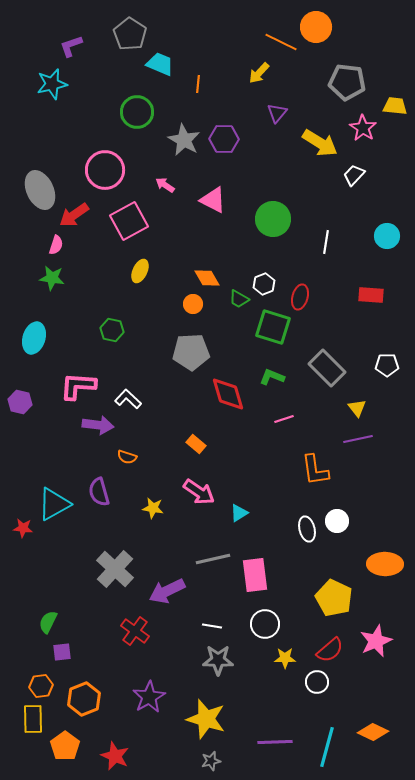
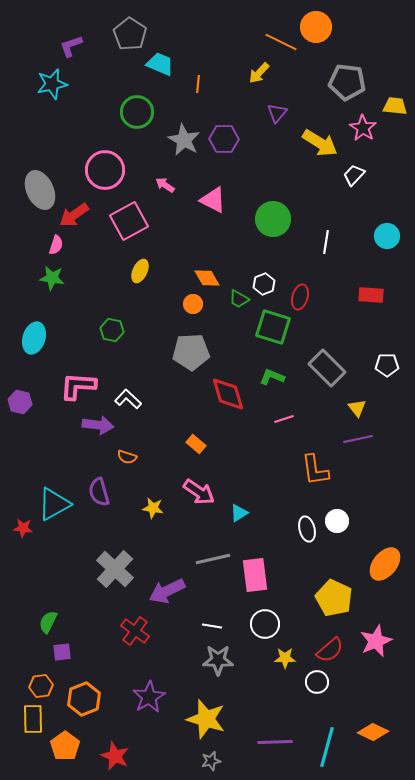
orange ellipse at (385, 564): rotated 52 degrees counterclockwise
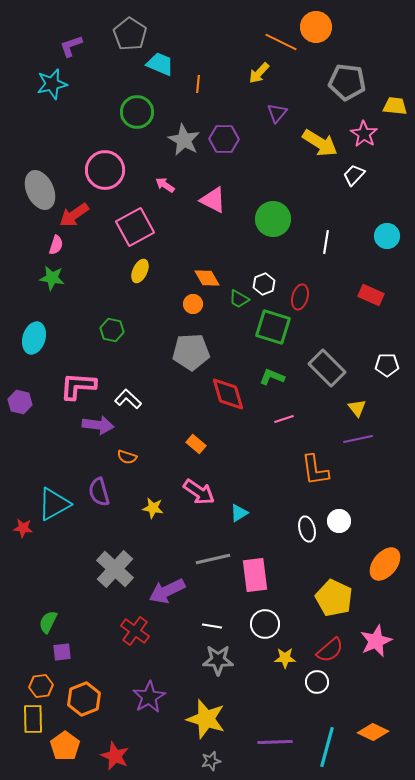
pink star at (363, 128): moved 1 px right, 6 px down
pink square at (129, 221): moved 6 px right, 6 px down
red rectangle at (371, 295): rotated 20 degrees clockwise
white circle at (337, 521): moved 2 px right
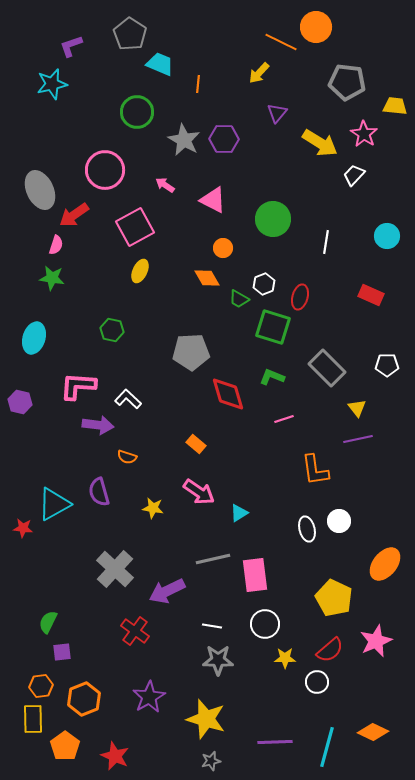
orange circle at (193, 304): moved 30 px right, 56 px up
